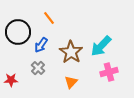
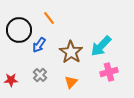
black circle: moved 1 px right, 2 px up
blue arrow: moved 2 px left
gray cross: moved 2 px right, 7 px down
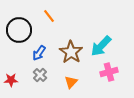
orange line: moved 2 px up
blue arrow: moved 8 px down
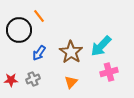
orange line: moved 10 px left
gray cross: moved 7 px left, 4 px down; rotated 24 degrees clockwise
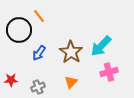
gray cross: moved 5 px right, 8 px down
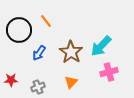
orange line: moved 7 px right, 5 px down
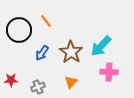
blue arrow: moved 3 px right
pink cross: rotated 18 degrees clockwise
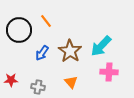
brown star: moved 1 px left, 1 px up
orange triangle: rotated 24 degrees counterclockwise
gray cross: rotated 32 degrees clockwise
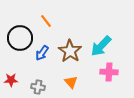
black circle: moved 1 px right, 8 px down
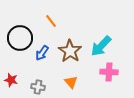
orange line: moved 5 px right
red star: rotated 16 degrees clockwise
